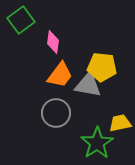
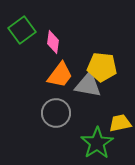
green square: moved 1 px right, 10 px down
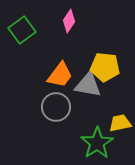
pink diamond: moved 16 px right, 21 px up; rotated 25 degrees clockwise
yellow pentagon: moved 3 px right
gray circle: moved 6 px up
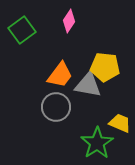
yellow trapezoid: rotated 35 degrees clockwise
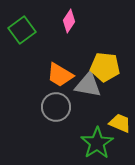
orange trapezoid: rotated 84 degrees clockwise
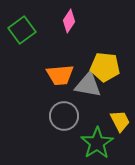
orange trapezoid: rotated 36 degrees counterclockwise
gray circle: moved 8 px right, 9 px down
yellow trapezoid: moved 2 px up; rotated 40 degrees clockwise
